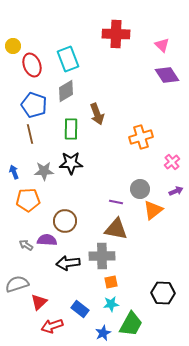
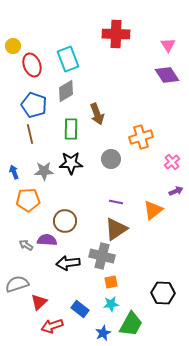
pink triangle: moved 6 px right; rotated 14 degrees clockwise
gray circle: moved 29 px left, 30 px up
brown triangle: rotated 45 degrees counterclockwise
gray cross: rotated 15 degrees clockwise
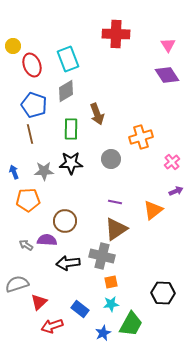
purple line: moved 1 px left
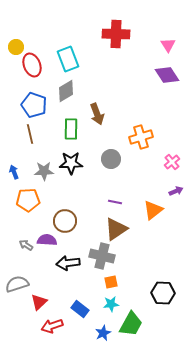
yellow circle: moved 3 px right, 1 px down
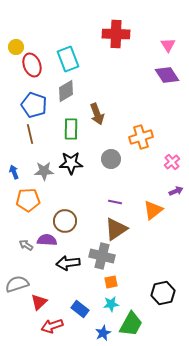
black hexagon: rotated 15 degrees counterclockwise
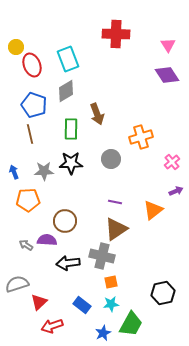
blue rectangle: moved 2 px right, 4 px up
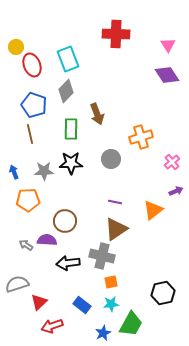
gray diamond: rotated 15 degrees counterclockwise
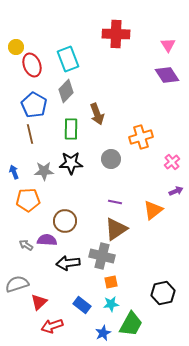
blue pentagon: rotated 10 degrees clockwise
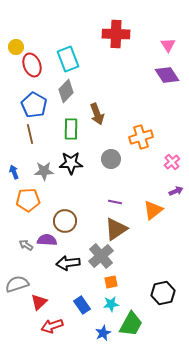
gray cross: moved 1 px left; rotated 35 degrees clockwise
blue rectangle: rotated 18 degrees clockwise
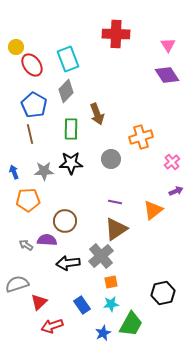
red ellipse: rotated 15 degrees counterclockwise
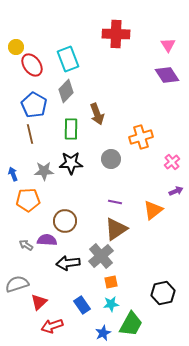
blue arrow: moved 1 px left, 2 px down
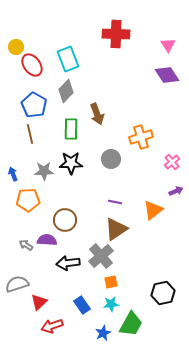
brown circle: moved 1 px up
